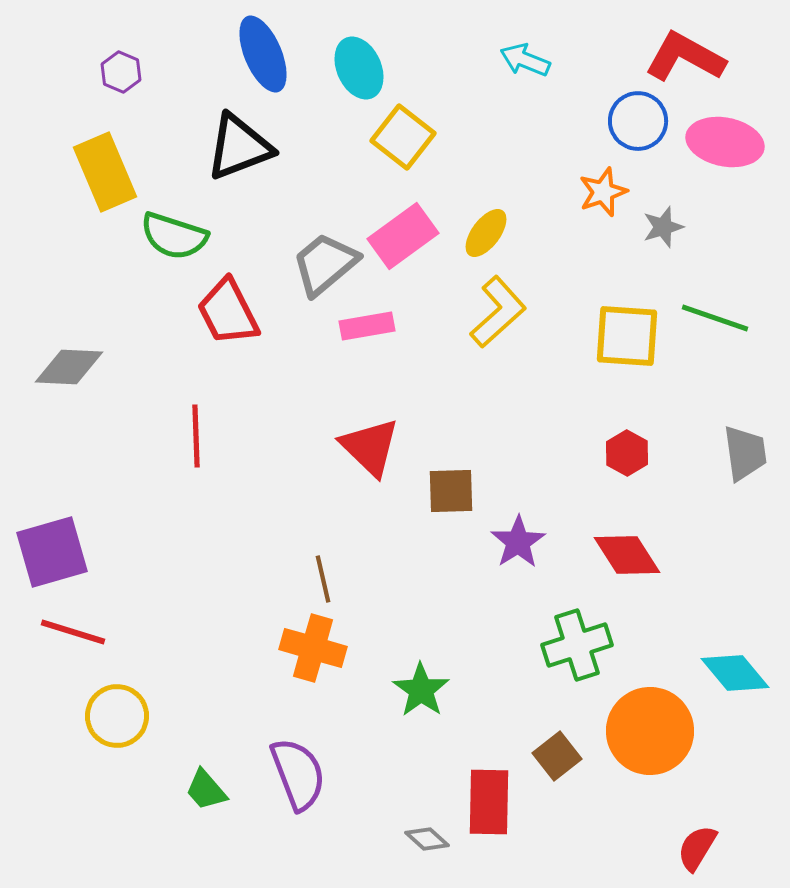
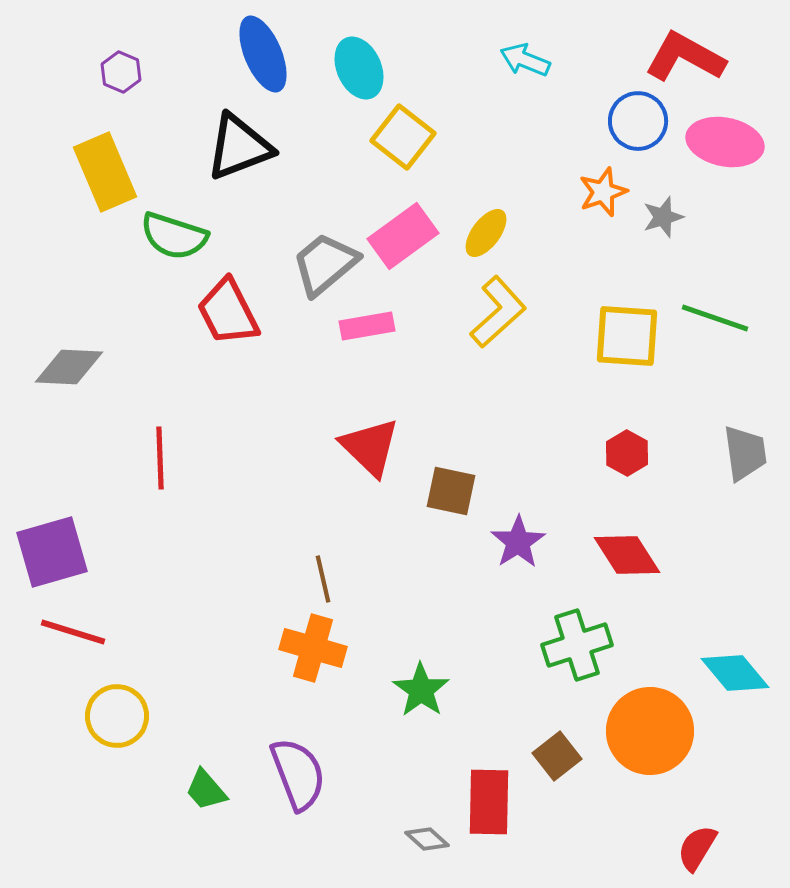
gray star at (663, 227): moved 10 px up
red line at (196, 436): moved 36 px left, 22 px down
brown square at (451, 491): rotated 14 degrees clockwise
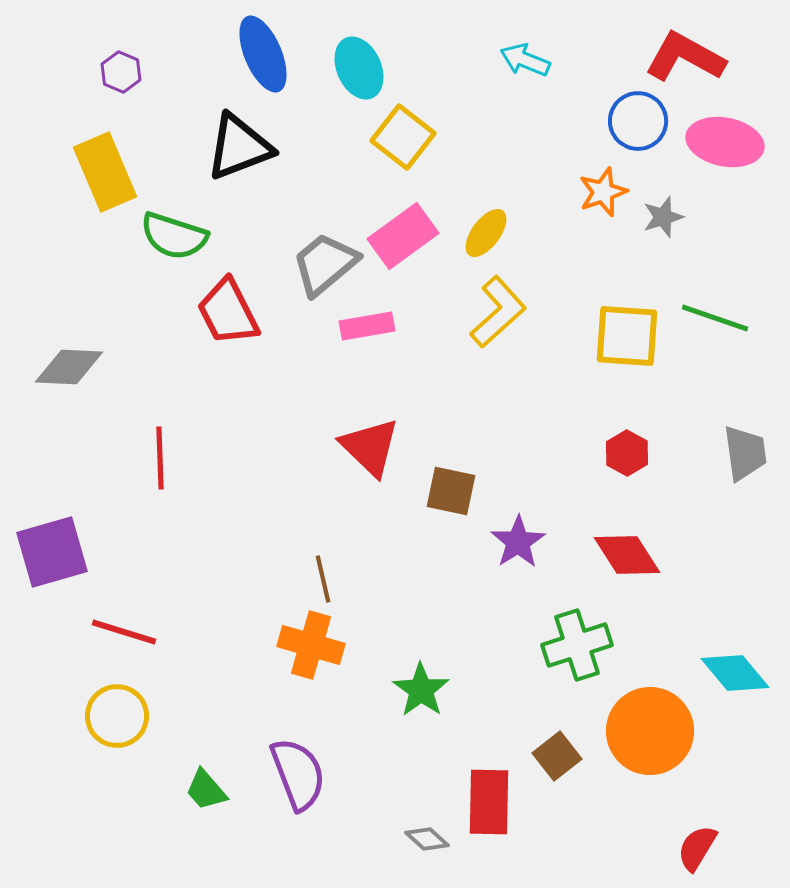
red line at (73, 632): moved 51 px right
orange cross at (313, 648): moved 2 px left, 3 px up
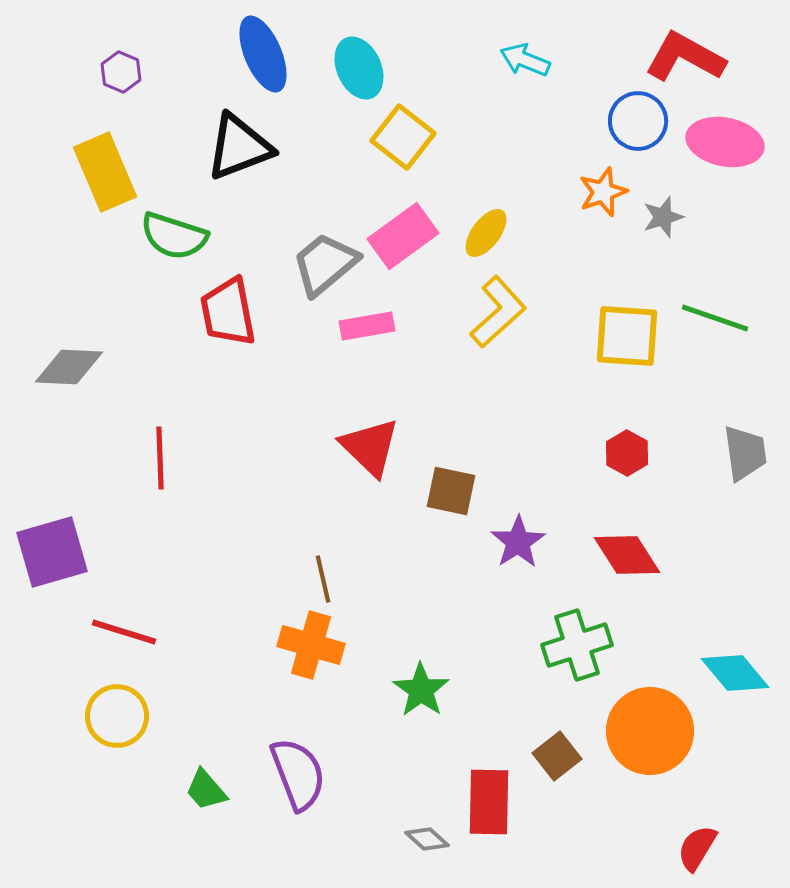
red trapezoid at (228, 312): rotated 16 degrees clockwise
